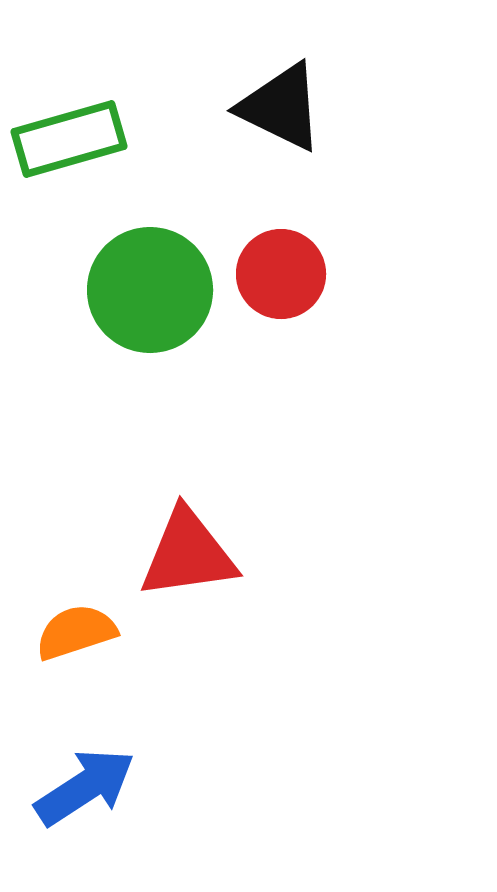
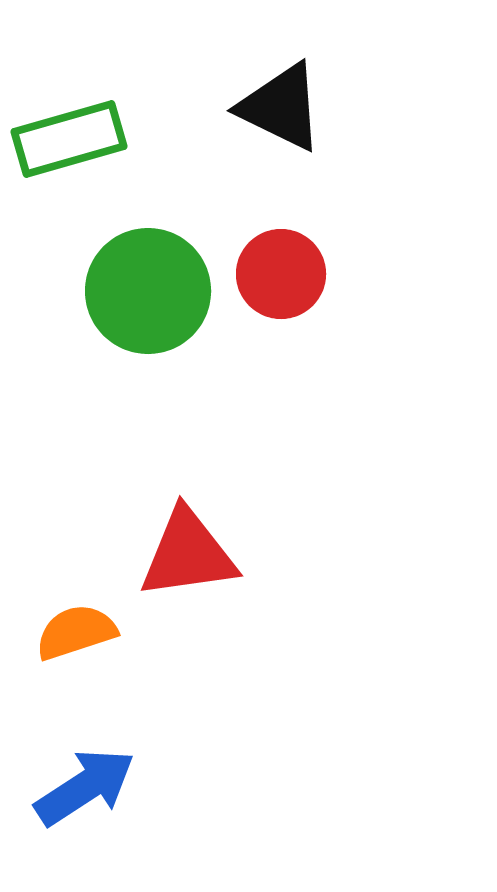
green circle: moved 2 px left, 1 px down
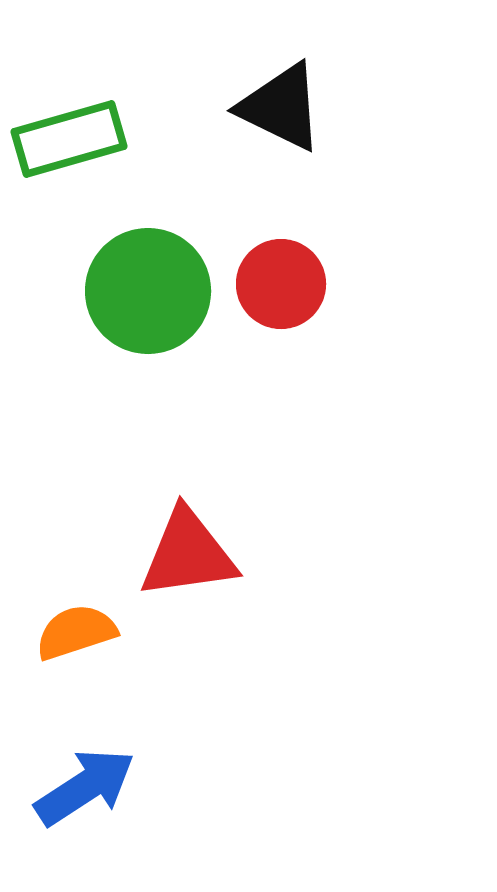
red circle: moved 10 px down
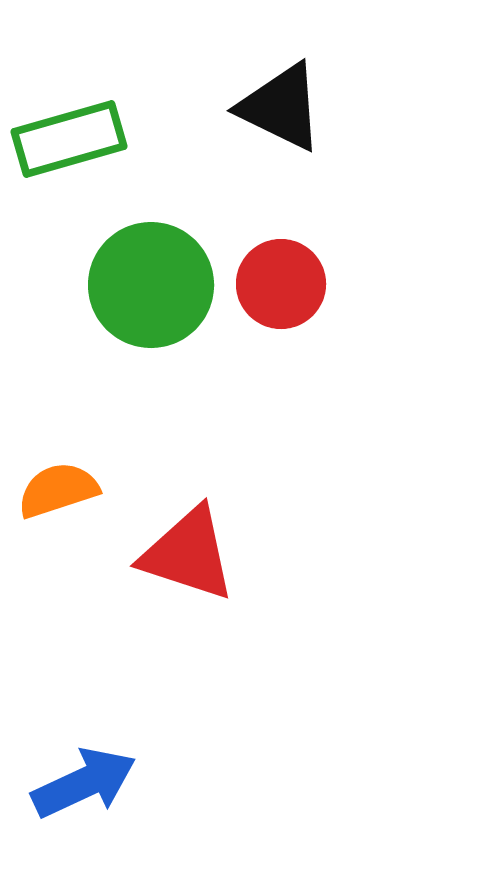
green circle: moved 3 px right, 6 px up
red triangle: rotated 26 degrees clockwise
orange semicircle: moved 18 px left, 142 px up
blue arrow: moved 1 px left, 4 px up; rotated 8 degrees clockwise
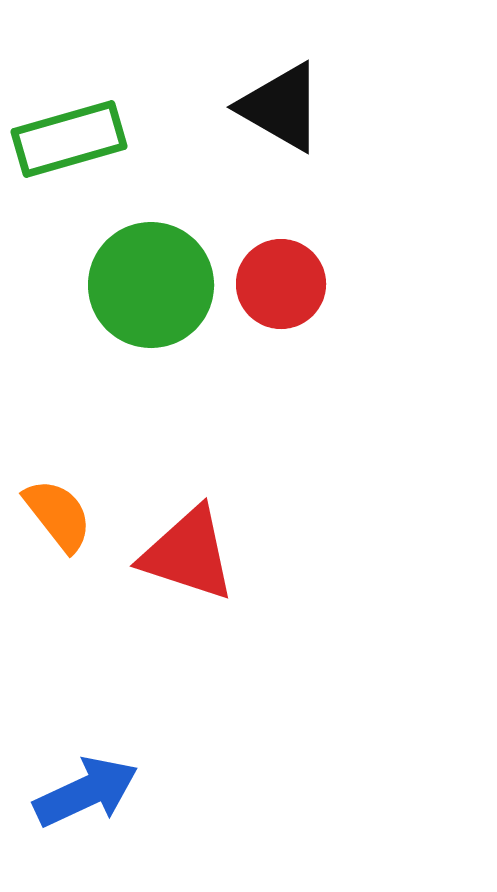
black triangle: rotated 4 degrees clockwise
orange semicircle: moved 25 px down; rotated 70 degrees clockwise
blue arrow: moved 2 px right, 9 px down
